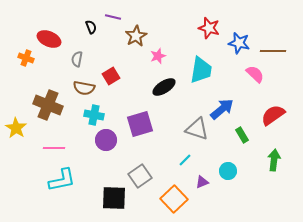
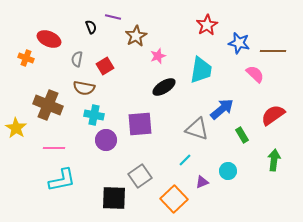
red star: moved 2 px left, 3 px up; rotated 25 degrees clockwise
red square: moved 6 px left, 10 px up
purple square: rotated 12 degrees clockwise
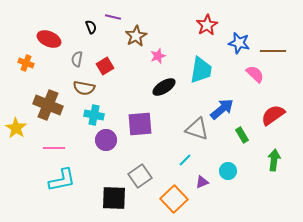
orange cross: moved 5 px down
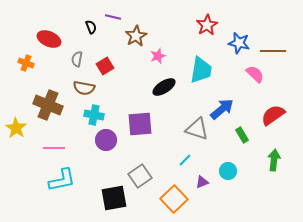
black square: rotated 12 degrees counterclockwise
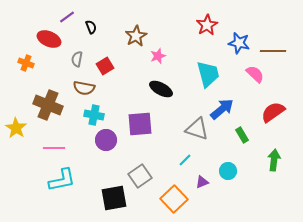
purple line: moved 46 px left; rotated 49 degrees counterclockwise
cyan trapezoid: moved 7 px right, 4 px down; rotated 24 degrees counterclockwise
black ellipse: moved 3 px left, 2 px down; rotated 60 degrees clockwise
red semicircle: moved 3 px up
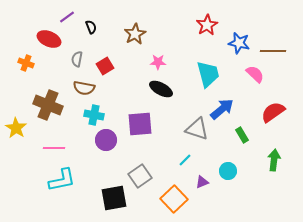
brown star: moved 1 px left, 2 px up
pink star: moved 6 px down; rotated 21 degrees clockwise
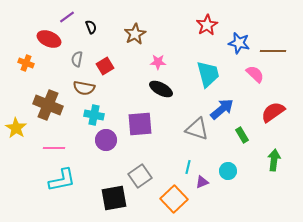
cyan line: moved 3 px right, 7 px down; rotated 32 degrees counterclockwise
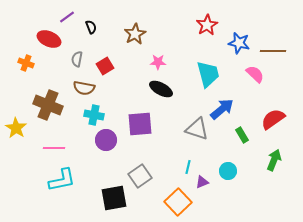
red semicircle: moved 7 px down
green arrow: rotated 15 degrees clockwise
orange square: moved 4 px right, 3 px down
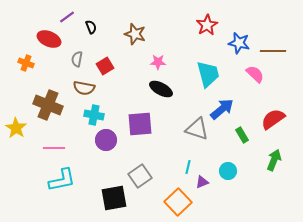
brown star: rotated 25 degrees counterclockwise
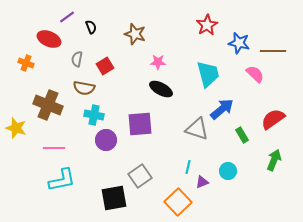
yellow star: rotated 15 degrees counterclockwise
